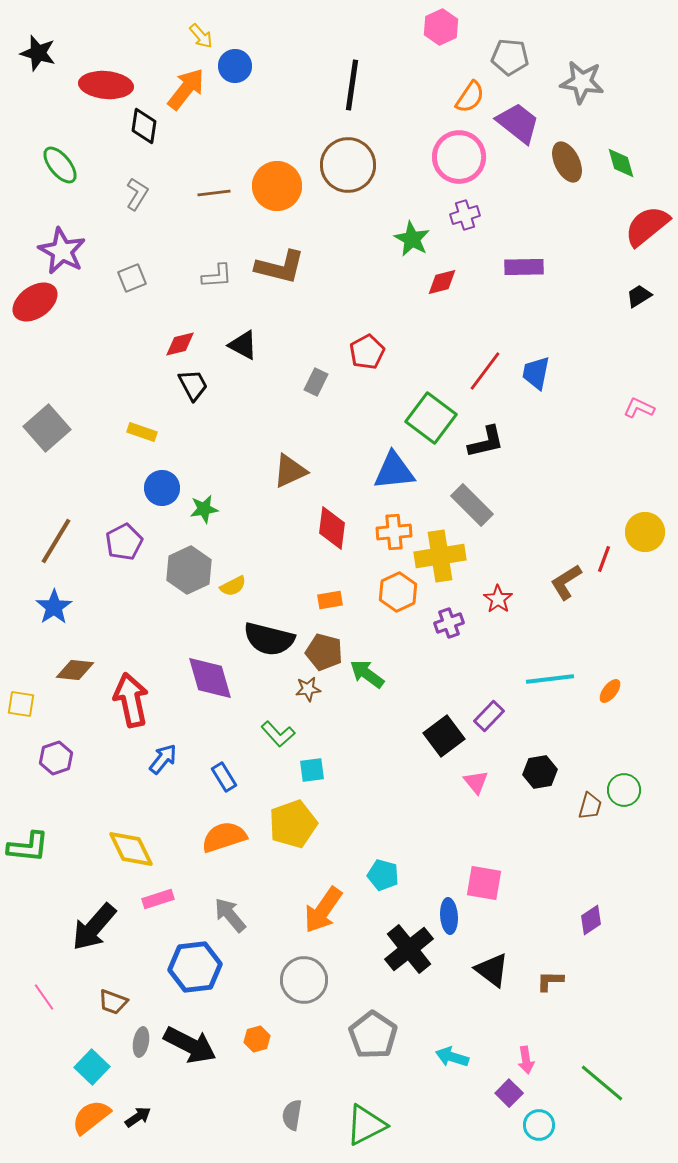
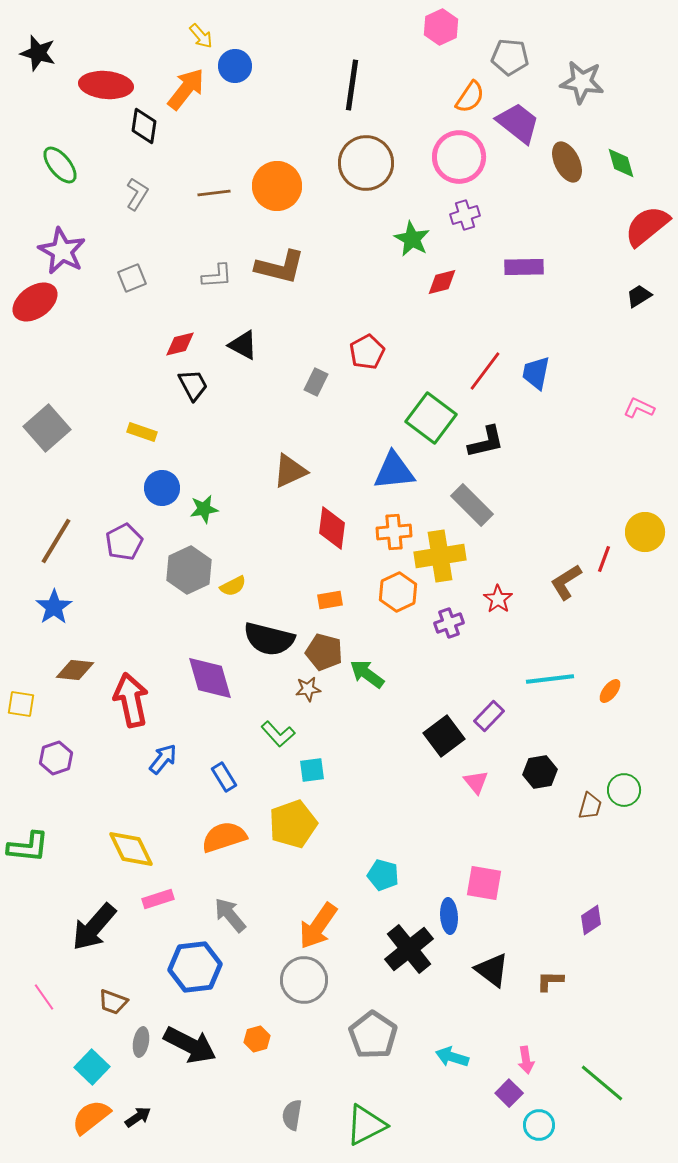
brown circle at (348, 165): moved 18 px right, 2 px up
orange arrow at (323, 910): moved 5 px left, 16 px down
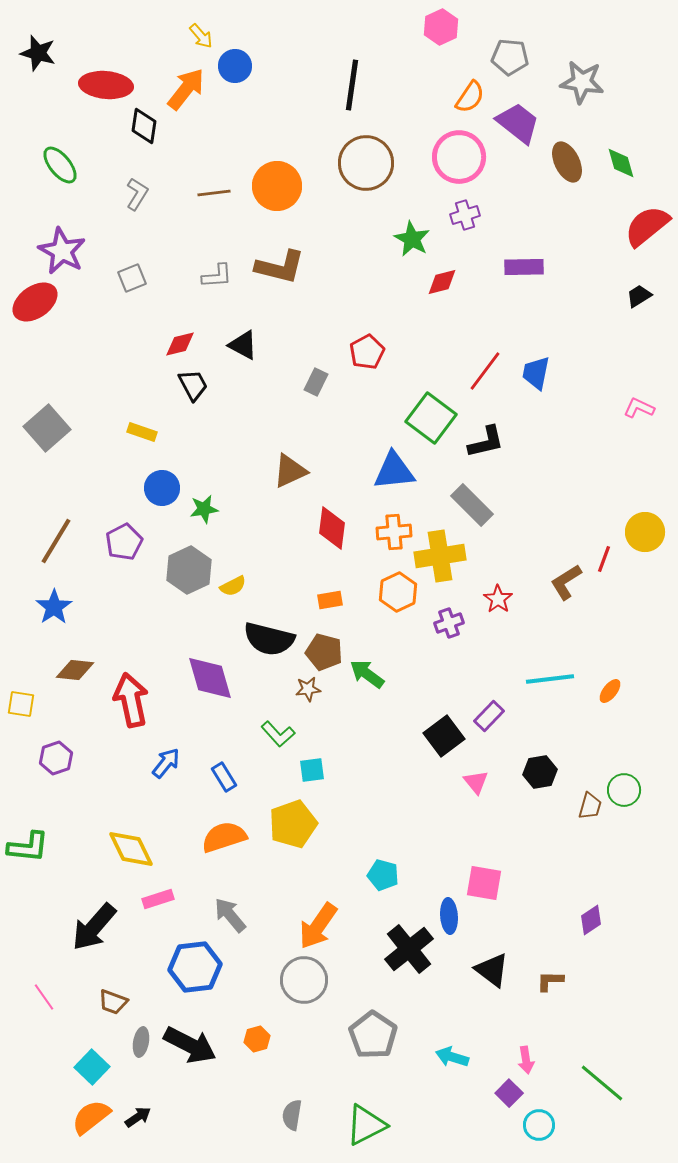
blue arrow at (163, 759): moved 3 px right, 4 px down
